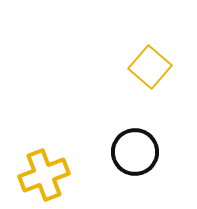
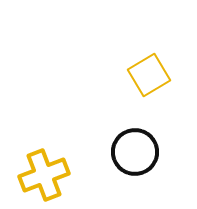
yellow square: moved 1 px left, 8 px down; rotated 18 degrees clockwise
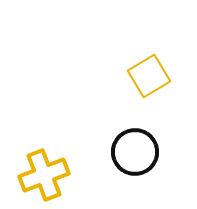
yellow square: moved 1 px down
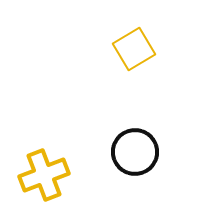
yellow square: moved 15 px left, 27 px up
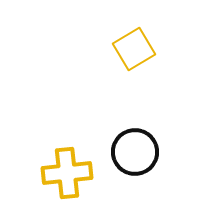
yellow cross: moved 23 px right, 2 px up; rotated 15 degrees clockwise
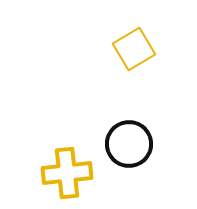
black circle: moved 6 px left, 8 px up
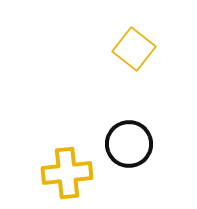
yellow square: rotated 21 degrees counterclockwise
